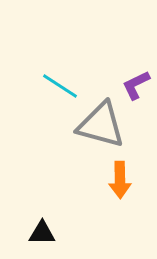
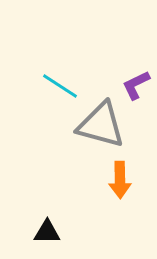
black triangle: moved 5 px right, 1 px up
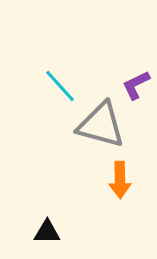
cyan line: rotated 15 degrees clockwise
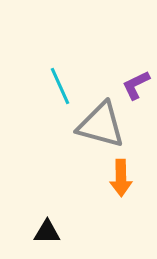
cyan line: rotated 18 degrees clockwise
orange arrow: moved 1 px right, 2 px up
